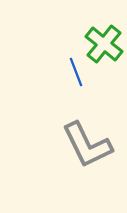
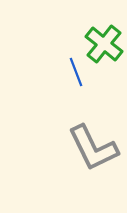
gray L-shape: moved 6 px right, 3 px down
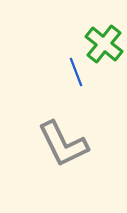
gray L-shape: moved 30 px left, 4 px up
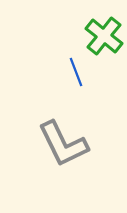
green cross: moved 8 px up
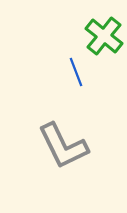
gray L-shape: moved 2 px down
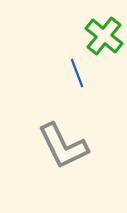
blue line: moved 1 px right, 1 px down
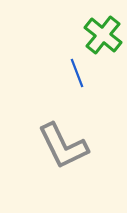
green cross: moved 1 px left, 1 px up
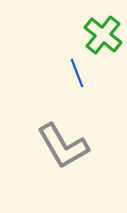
gray L-shape: rotated 4 degrees counterclockwise
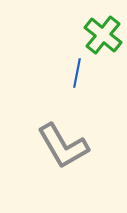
blue line: rotated 32 degrees clockwise
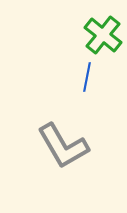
blue line: moved 10 px right, 4 px down
